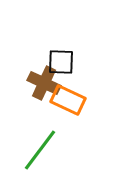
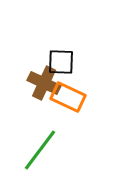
orange rectangle: moved 3 px up
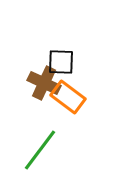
orange rectangle: rotated 12 degrees clockwise
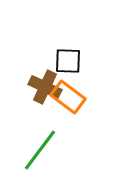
black square: moved 7 px right, 1 px up
brown cross: moved 1 px right, 4 px down
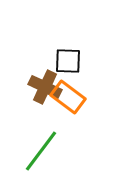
green line: moved 1 px right, 1 px down
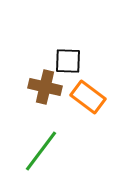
brown cross: rotated 12 degrees counterclockwise
orange rectangle: moved 20 px right
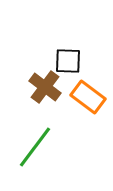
brown cross: rotated 24 degrees clockwise
green line: moved 6 px left, 4 px up
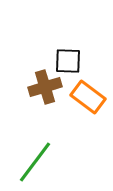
brown cross: rotated 36 degrees clockwise
green line: moved 15 px down
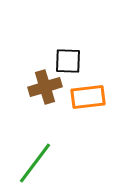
orange rectangle: rotated 44 degrees counterclockwise
green line: moved 1 px down
